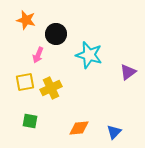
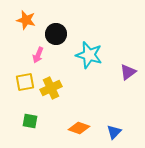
orange diamond: rotated 25 degrees clockwise
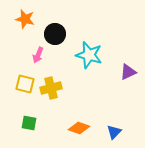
orange star: moved 1 px left, 1 px up
black circle: moved 1 px left
purple triangle: rotated 12 degrees clockwise
yellow square: moved 2 px down; rotated 24 degrees clockwise
yellow cross: rotated 10 degrees clockwise
green square: moved 1 px left, 2 px down
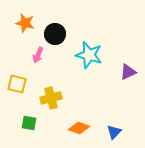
orange star: moved 4 px down
yellow square: moved 8 px left
yellow cross: moved 10 px down
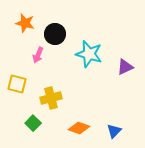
cyan star: moved 1 px up
purple triangle: moved 3 px left, 5 px up
green square: moved 4 px right; rotated 35 degrees clockwise
blue triangle: moved 1 px up
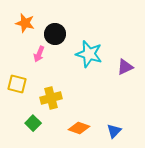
pink arrow: moved 1 px right, 1 px up
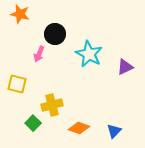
orange star: moved 5 px left, 9 px up
cyan star: rotated 12 degrees clockwise
yellow cross: moved 1 px right, 7 px down
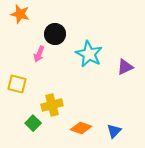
orange diamond: moved 2 px right
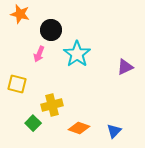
black circle: moved 4 px left, 4 px up
cyan star: moved 12 px left; rotated 8 degrees clockwise
orange diamond: moved 2 px left
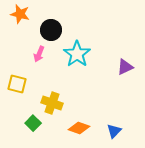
yellow cross: moved 2 px up; rotated 35 degrees clockwise
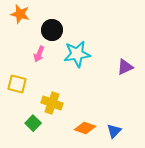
black circle: moved 1 px right
cyan star: rotated 28 degrees clockwise
orange diamond: moved 6 px right
